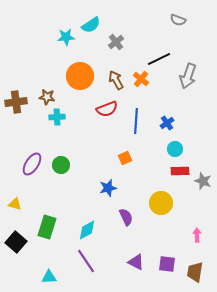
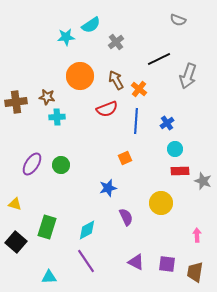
orange cross: moved 2 px left, 10 px down
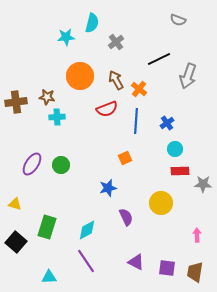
cyan semicircle: moved 1 px right, 2 px up; rotated 42 degrees counterclockwise
gray star: moved 3 px down; rotated 18 degrees counterclockwise
purple square: moved 4 px down
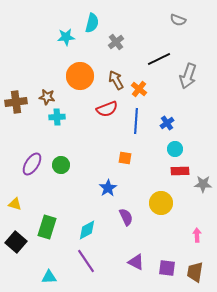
orange square: rotated 32 degrees clockwise
blue star: rotated 18 degrees counterclockwise
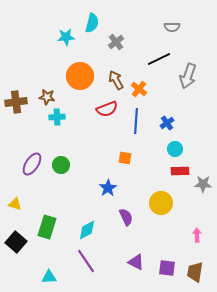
gray semicircle: moved 6 px left, 7 px down; rotated 21 degrees counterclockwise
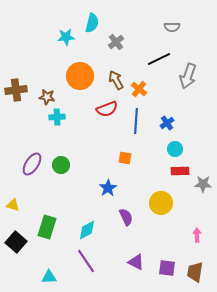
brown cross: moved 12 px up
yellow triangle: moved 2 px left, 1 px down
